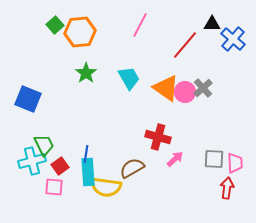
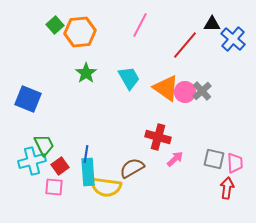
gray cross: moved 1 px left, 3 px down
gray square: rotated 10 degrees clockwise
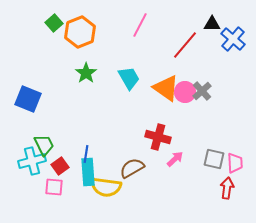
green square: moved 1 px left, 2 px up
orange hexagon: rotated 16 degrees counterclockwise
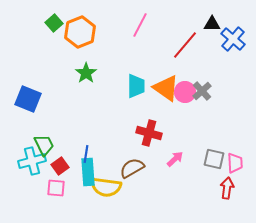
cyan trapezoid: moved 7 px right, 8 px down; rotated 30 degrees clockwise
red cross: moved 9 px left, 4 px up
pink square: moved 2 px right, 1 px down
